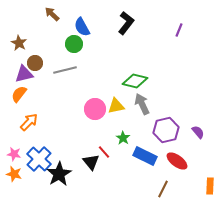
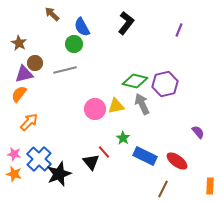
purple hexagon: moved 1 px left, 46 px up
black star: rotated 10 degrees clockwise
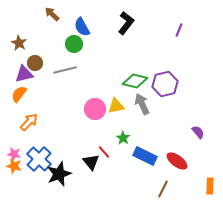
orange star: moved 8 px up
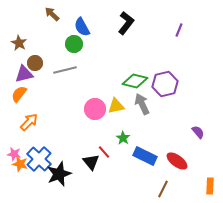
orange star: moved 6 px right, 2 px up
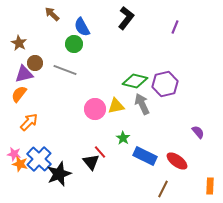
black L-shape: moved 5 px up
purple line: moved 4 px left, 3 px up
gray line: rotated 35 degrees clockwise
red line: moved 4 px left
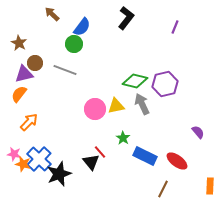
blue semicircle: rotated 114 degrees counterclockwise
orange star: moved 3 px right
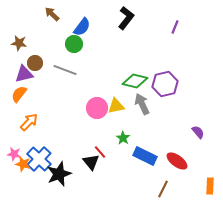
brown star: rotated 21 degrees counterclockwise
pink circle: moved 2 px right, 1 px up
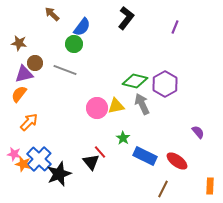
purple hexagon: rotated 15 degrees counterclockwise
